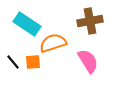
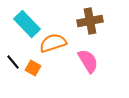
cyan rectangle: rotated 12 degrees clockwise
orange square: moved 6 px down; rotated 35 degrees clockwise
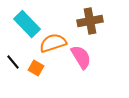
pink semicircle: moved 7 px left, 4 px up
orange square: moved 3 px right
